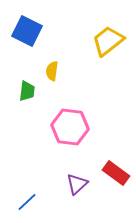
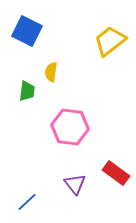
yellow trapezoid: moved 2 px right
yellow semicircle: moved 1 px left, 1 px down
purple triangle: moved 2 px left; rotated 25 degrees counterclockwise
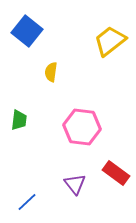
blue square: rotated 12 degrees clockwise
green trapezoid: moved 8 px left, 29 px down
pink hexagon: moved 12 px right
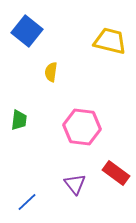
yellow trapezoid: rotated 52 degrees clockwise
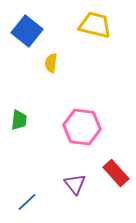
yellow trapezoid: moved 15 px left, 16 px up
yellow semicircle: moved 9 px up
red rectangle: rotated 12 degrees clockwise
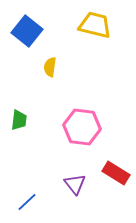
yellow semicircle: moved 1 px left, 4 px down
red rectangle: rotated 16 degrees counterclockwise
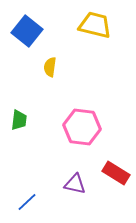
purple triangle: rotated 40 degrees counterclockwise
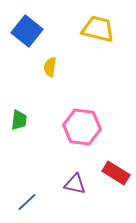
yellow trapezoid: moved 3 px right, 4 px down
